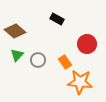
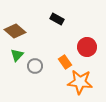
red circle: moved 3 px down
gray circle: moved 3 px left, 6 px down
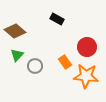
orange star: moved 6 px right, 6 px up
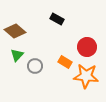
orange rectangle: rotated 24 degrees counterclockwise
